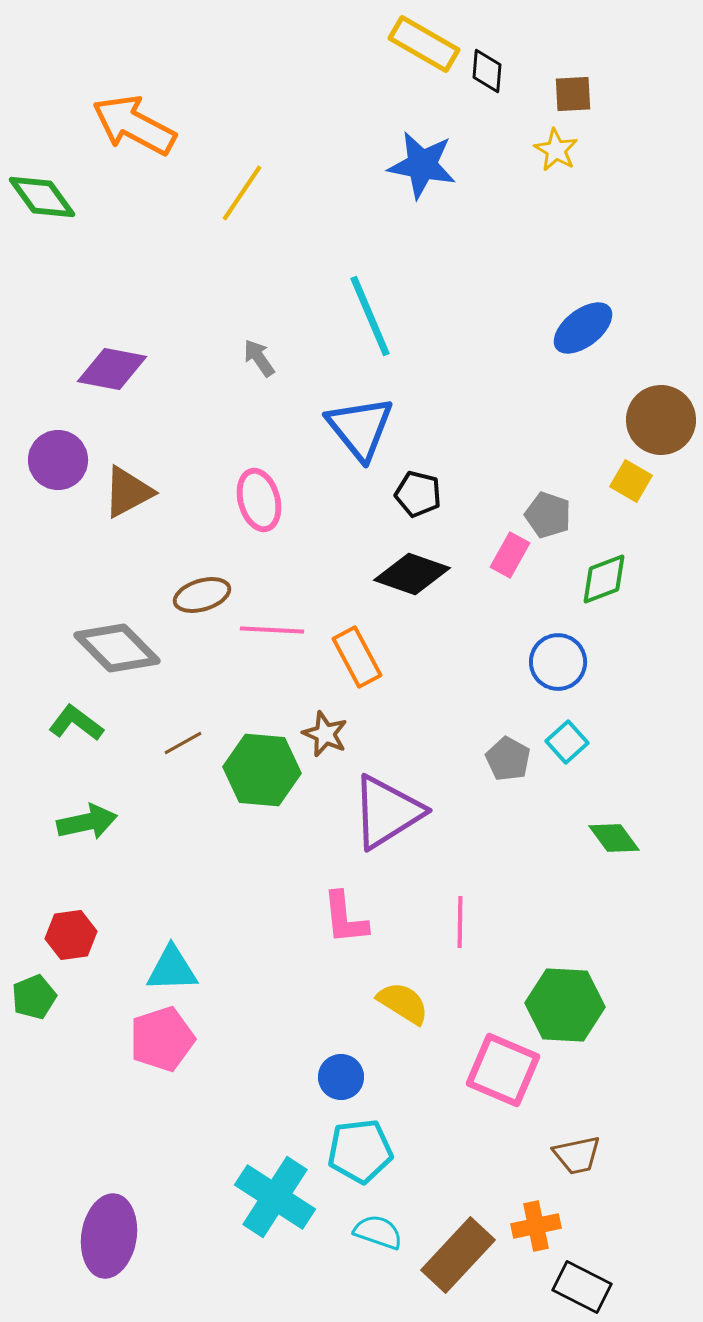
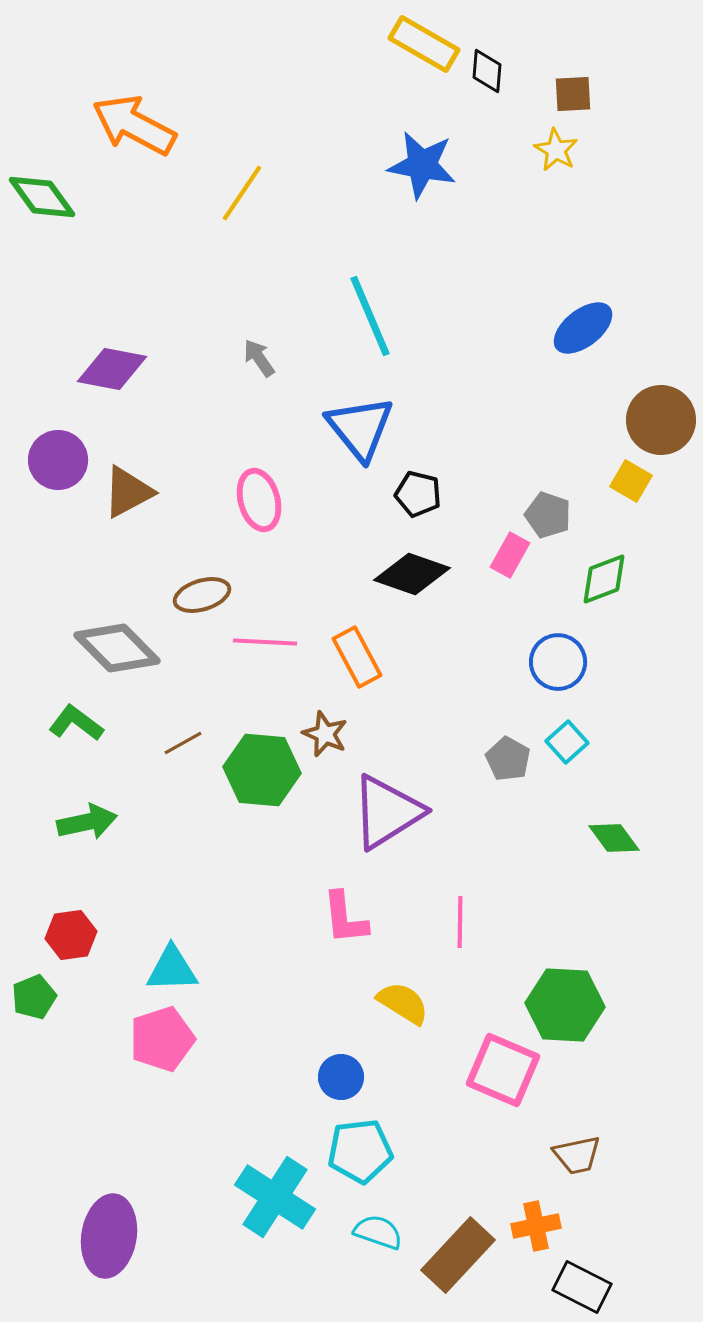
pink line at (272, 630): moved 7 px left, 12 px down
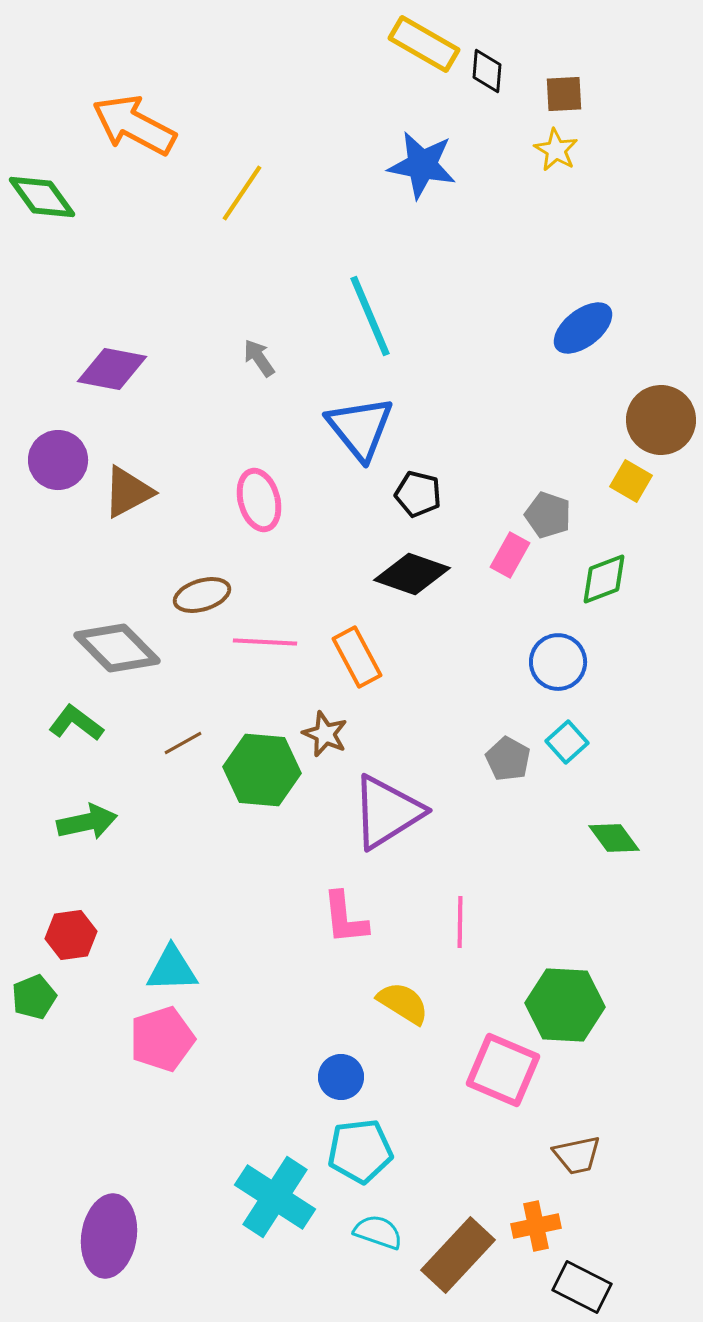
brown square at (573, 94): moved 9 px left
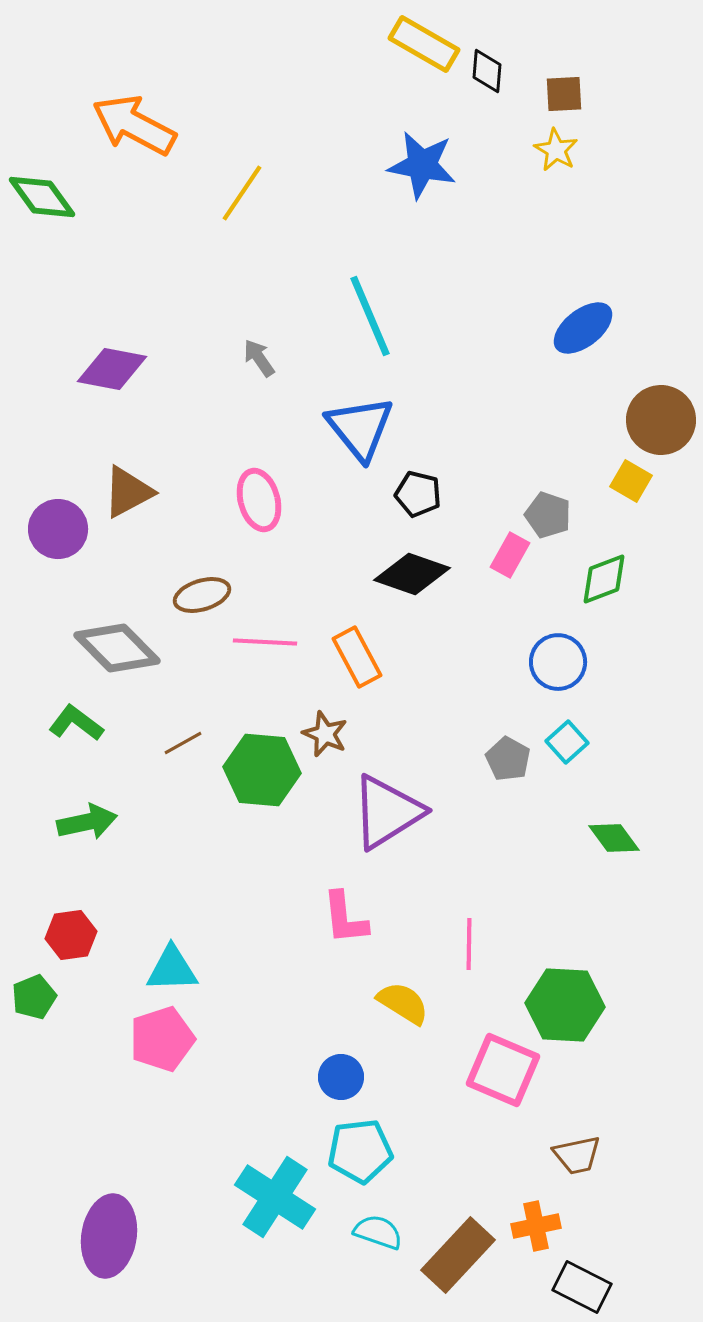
purple circle at (58, 460): moved 69 px down
pink line at (460, 922): moved 9 px right, 22 px down
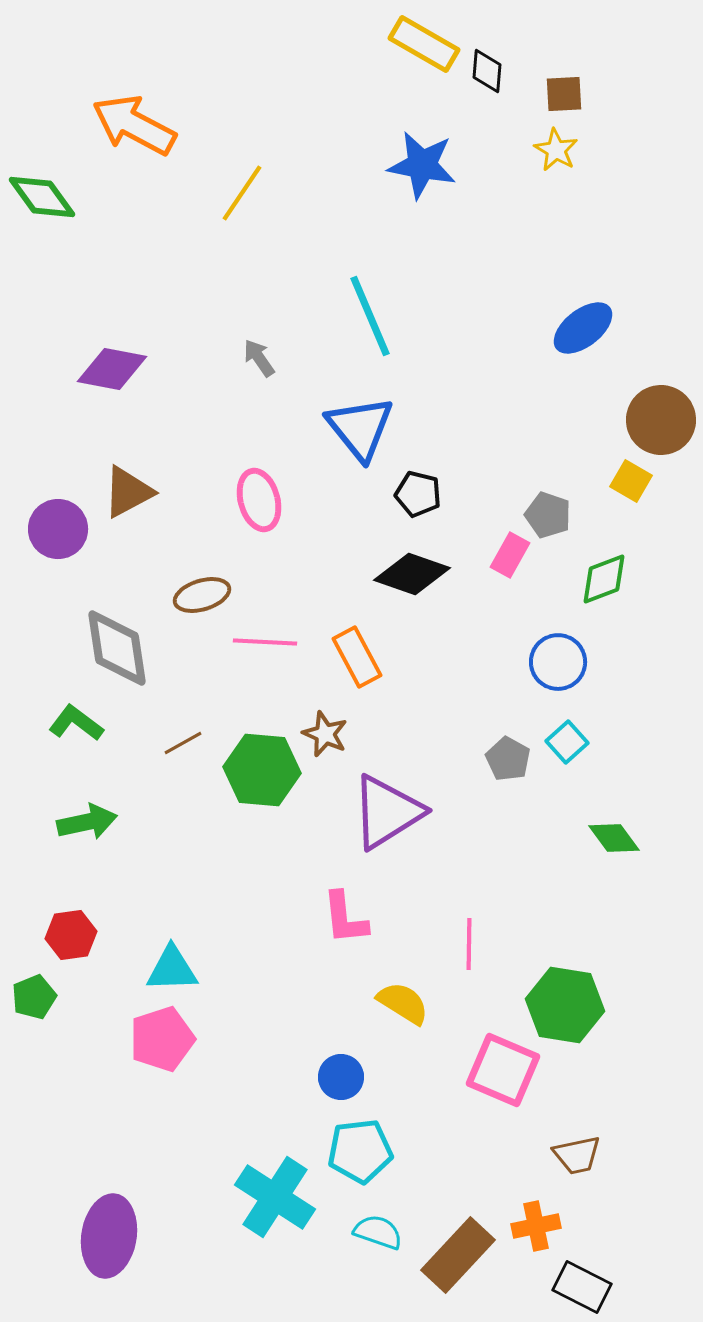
gray diamond at (117, 648): rotated 36 degrees clockwise
green hexagon at (565, 1005): rotated 6 degrees clockwise
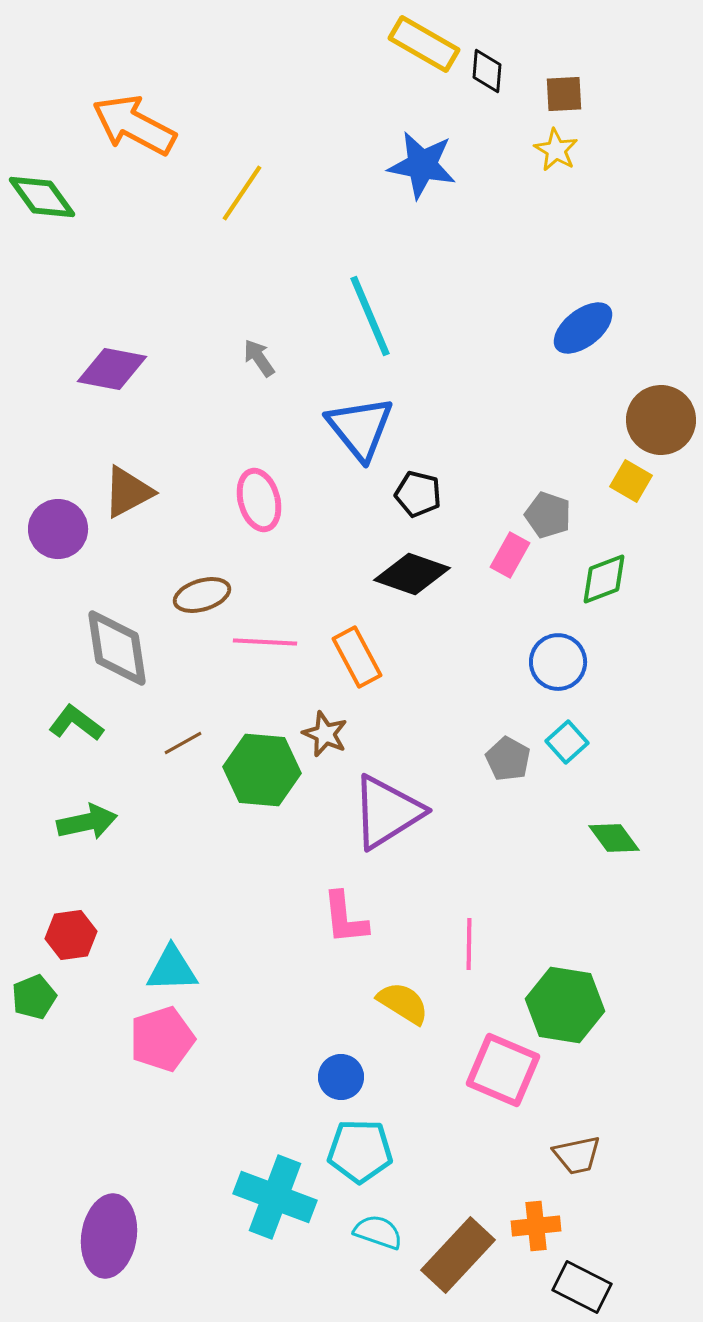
cyan pentagon at (360, 1151): rotated 8 degrees clockwise
cyan cross at (275, 1197): rotated 12 degrees counterclockwise
orange cross at (536, 1226): rotated 6 degrees clockwise
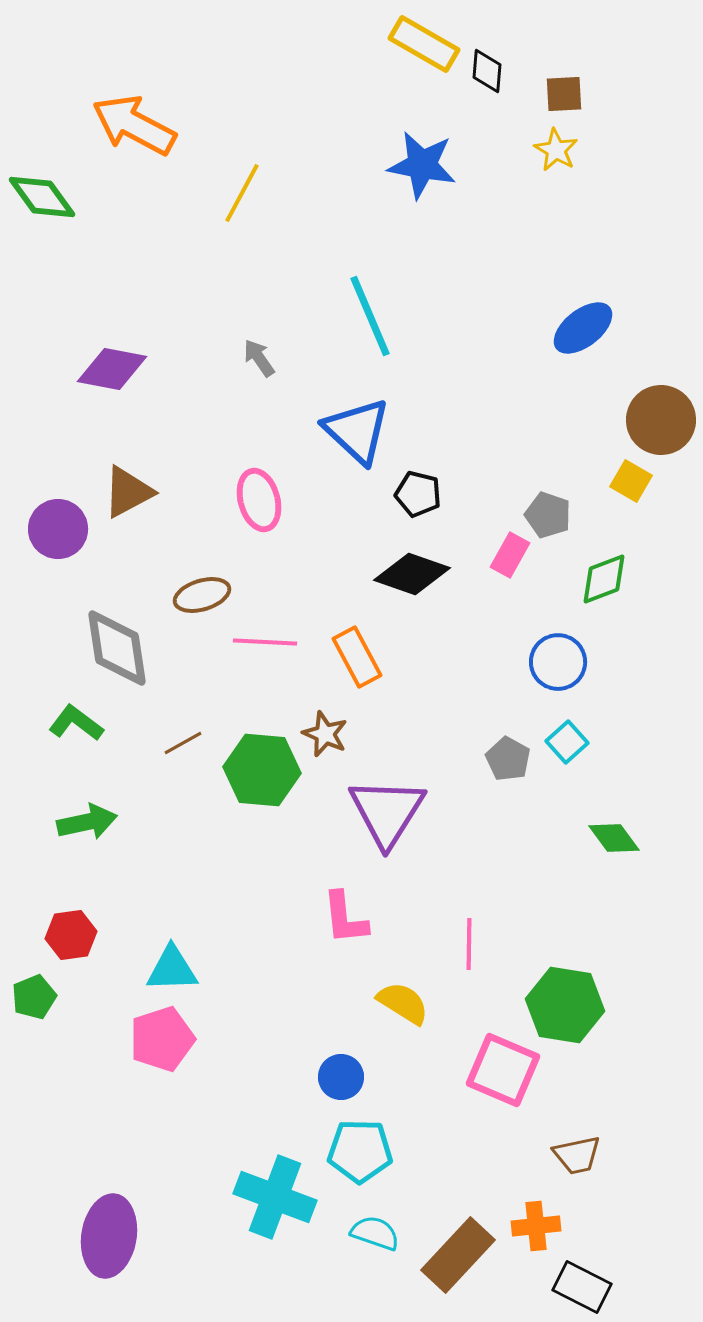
yellow line at (242, 193): rotated 6 degrees counterclockwise
blue triangle at (360, 428): moved 3 px left, 3 px down; rotated 8 degrees counterclockwise
purple triangle at (387, 812): rotated 26 degrees counterclockwise
cyan semicircle at (378, 1232): moved 3 px left, 1 px down
